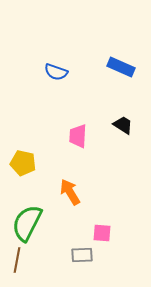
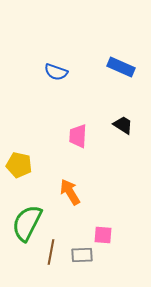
yellow pentagon: moved 4 px left, 2 px down
pink square: moved 1 px right, 2 px down
brown line: moved 34 px right, 8 px up
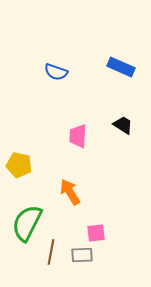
pink square: moved 7 px left, 2 px up; rotated 12 degrees counterclockwise
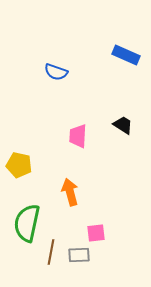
blue rectangle: moved 5 px right, 12 px up
orange arrow: rotated 16 degrees clockwise
green semicircle: rotated 15 degrees counterclockwise
gray rectangle: moved 3 px left
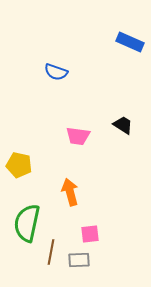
blue rectangle: moved 4 px right, 13 px up
pink trapezoid: rotated 85 degrees counterclockwise
pink square: moved 6 px left, 1 px down
gray rectangle: moved 5 px down
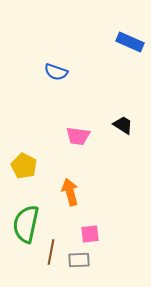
yellow pentagon: moved 5 px right, 1 px down; rotated 15 degrees clockwise
green semicircle: moved 1 px left, 1 px down
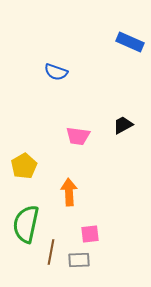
black trapezoid: rotated 60 degrees counterclockwise
yellow pentagon: rotated 15 degrees clockwise
orange arrow: moved 1 px left; rotated 12 degrees clockwise
